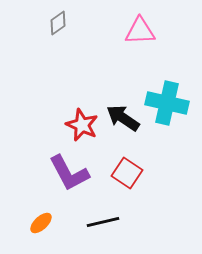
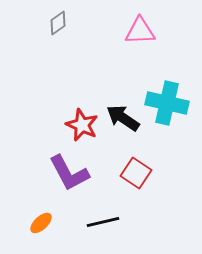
red square: moved 9 px right
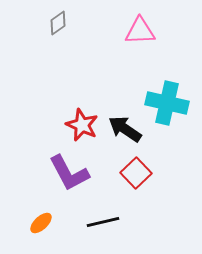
black arrow: moved 2 px right, 11 px down
red square: rotated 12 degrees clockwise
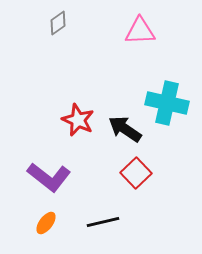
red star: moved 4 px left, 5 px up
purple L-shape: moved 20 px left, 4 px down; rotated 24 degrees counterclockwise
orange ellipse: moved 5 px right; rotated 10 degrees counterclockwise
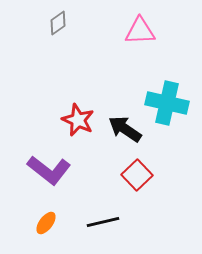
red square: moved 1 px right, 2 px down
purple L-shape: moved 7 px up
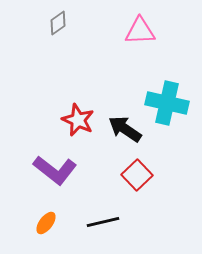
purple L-shape: moved 6 px right
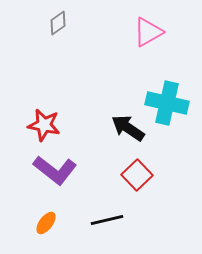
pink triangle: moved 8 px right, 1 px down; rotated 28 degrees counterclockwise
red star: moved 34 px left, 5 px down; rotated 12 degrees counterclockwise
black arrow: moved 3 px right, 1 px up
black line: moved 4 px right, 2 px up
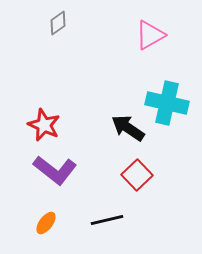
pink triangle: moved 2 px right, 3 px down
red star: rotated 12 degrees clockwise
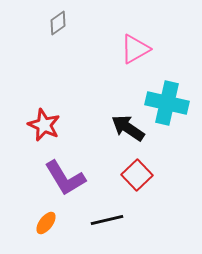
pink triangle: moved 15 px left, 14 px down
purple L-shape: moved 10 px right, 8 px down; rotated 21 degrees clockwise
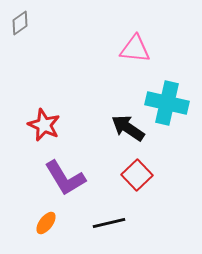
gray diamond: moved 38 px left
pink triangle: rotated 36 degrees clockwise
black line: moved 2 px right, 3 px down
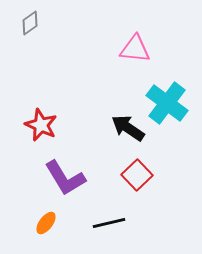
gray diamond: moved 10 px right
cyan cross: rotated 24 degrees clockwise
red star: moved 3 px left
